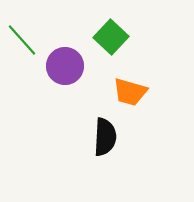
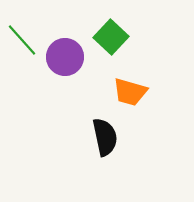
purple circle: moved 9 px up
black semicircle: rotated 15 degrees counterclockwise
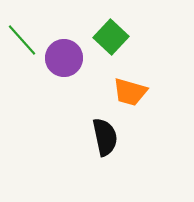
purple circle: moved 1 px left, 1 px down
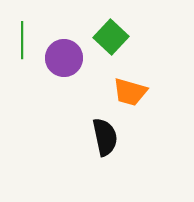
green line: rotated 42 degrees clockwise
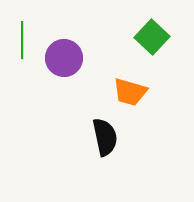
green square: moved 41 px right
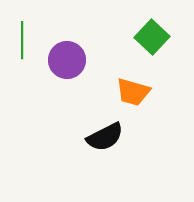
purple circle: moved 3 px right, 2 px down
orange trapezoid: moved 3 px right
black semicircle: rotated 75 degrees clockwise
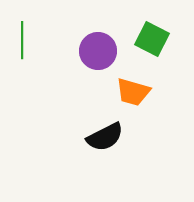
green square: moved 2 px down; rotated 16 degrees counterclockwise
purple circle: moved 31 px right, 9 px up
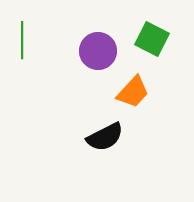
orange trapezoid: rotated 63 degrees counterclockwise
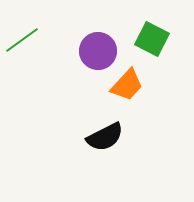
green line: rotated 54 degrees clockwise
orange trapezoid: moved 6 px left, 7 px up
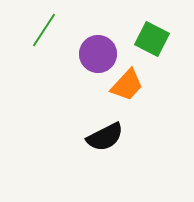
green line: moved 22 px right, 10 px up; rotated 21 degrees counterclockwise
purple circle: moved 3 px down
